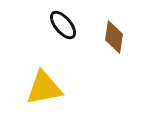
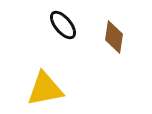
yellow triangle: moved 1 px right, 1 px down
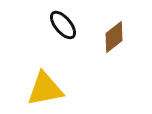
brown diamond: rotated 44 degrees clockwise
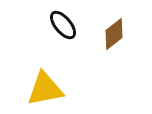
brown diamond: moved 3 px up
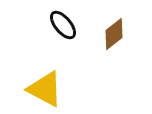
yellow triangle: rotated 39 degrees clockwise
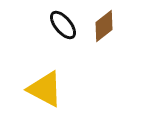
brown diamond: moved 10 px left, 8 px up
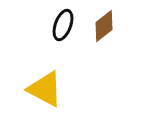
black ellipse: rotated 60 degrees clockwise
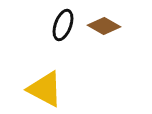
brown diamond: rotated 68 degrees clockwise
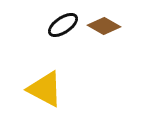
black ellipse: rotated 36 degrees clockwise
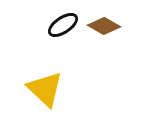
yellow triangle: rotated 15 degrees clockwise
